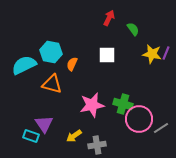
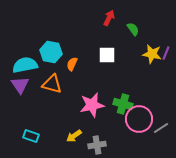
cyan semicircle: moved 1 px right; rotated 15 degrees clockwise
purple triangle: moved 24 px left, 39 px up
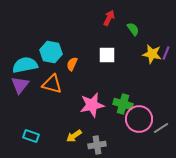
purple triangle: rotated 12 degrees clockwise
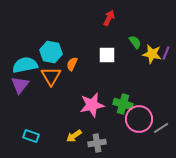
green semicircle: moved 2 px right, 13 px down
orange triangle: moved 1 px left, 8 px up; rotated 45 degrees clockwise
gray cross: moved 2 px up
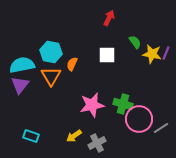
cyan semicircle: moved 3 px left
gray cross: rotated 18 degrees counterclockwise
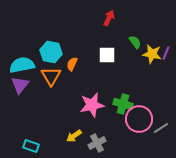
cyan rectangle: moved 10 px down
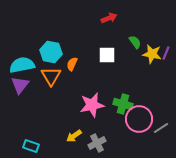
red arrow: rotated 42 degrees clockwise
